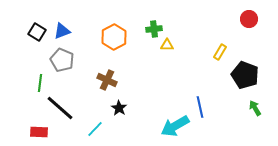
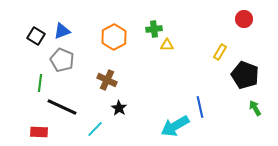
red circle: moved 5 px left
black square: moved 1 px left, 4 px down
black line: moved 2 px right, 1 px up; rotated 16 degrees counterclockwise
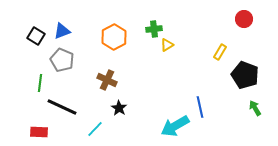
yellow triangle: rotated 32 degrees counterclockwise
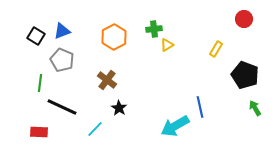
yellow rectangle: moved 4 px left, 3 px up
brown cross: rotated 12 degrees clockwise
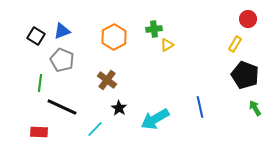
red circle: moved 4 px right
yellow rectangle: moved 19 px right, 5 px up
cyan arrow: moved 20 px left, 7 px up
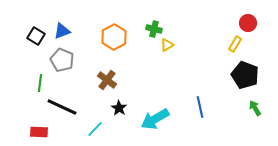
red circle: moved 4 px down
green cross: rotated 21 degrees clockwise
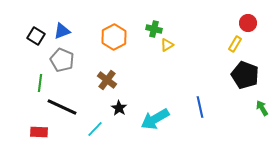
green arrow: moved 7 px right
